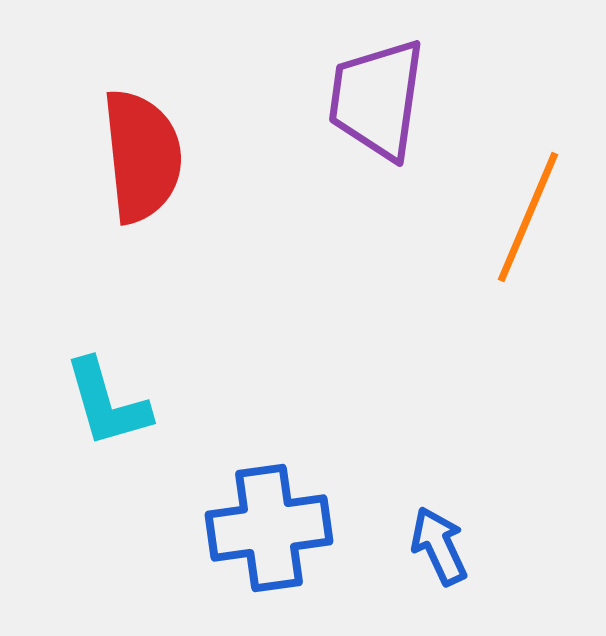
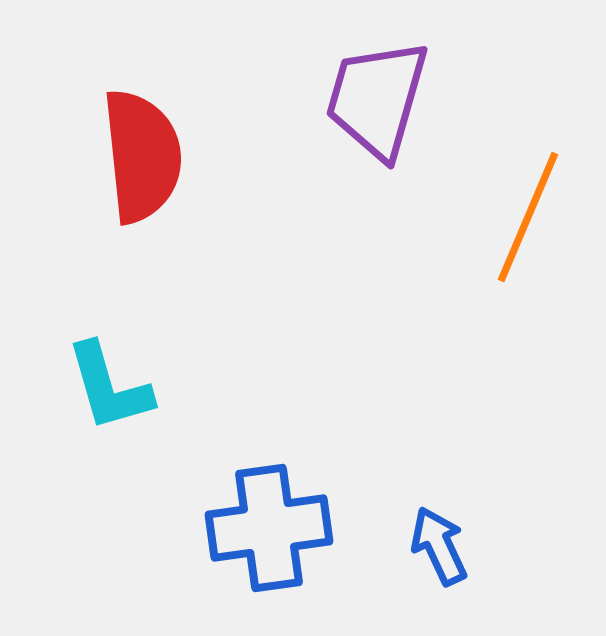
purple trapezoid: rotated 8 degrees clockwise
cyan L-shape: moved 2 px right, 16 px up
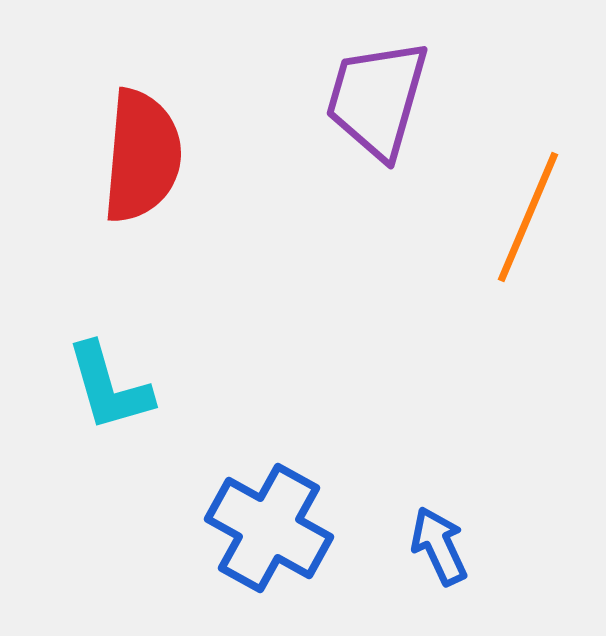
red semicircle: rotated 11 degrees clockwise
blue cross: rotated 37 degrees clockwise
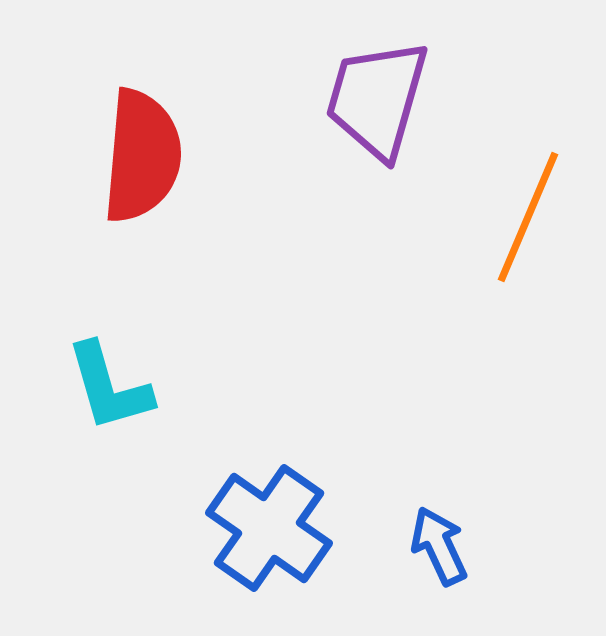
blue cross: rotated 6 degrees clockwise
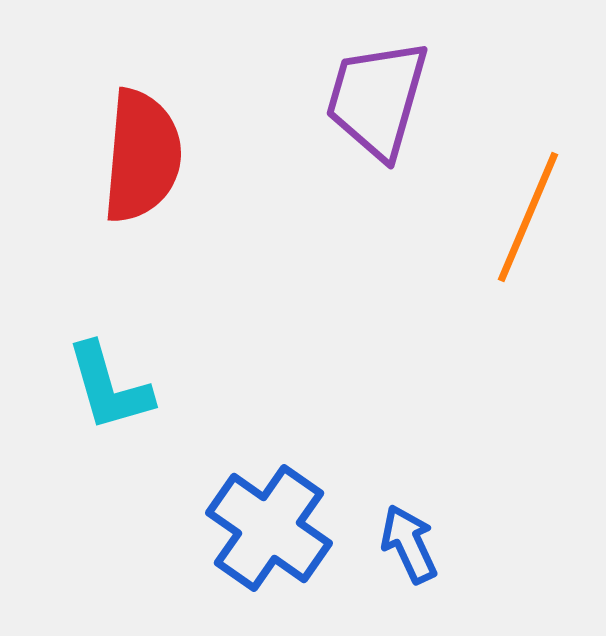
blue arrow: moved 30 px left, 2 px up
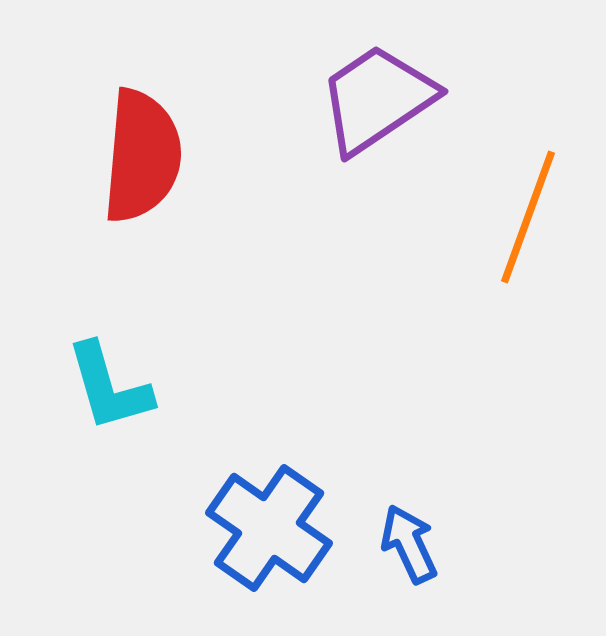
purple trapezoid: rotated 40 degrees clockwise
orange line: rotated 3 degrees counterclockwise
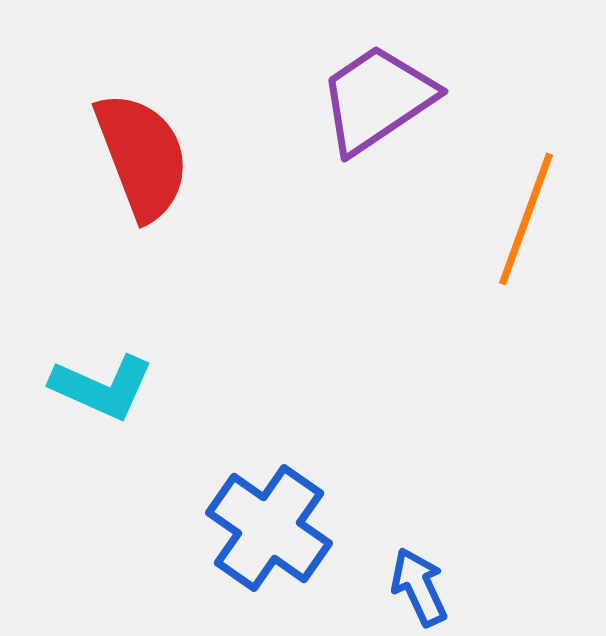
red semicircle: rotated 26 degrees counterclockwise
orange line: moved 2 px left, 2 px down
cyan L-shape: moved 7 px left; rotated 50 degrees counterclockwise
blue arrow: moved 10 px right, 43 px down
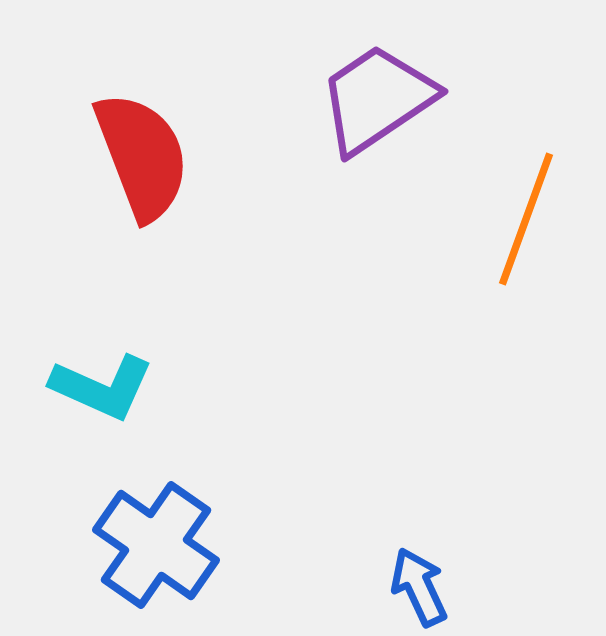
blue cross: moved 113 px left, 17 px down
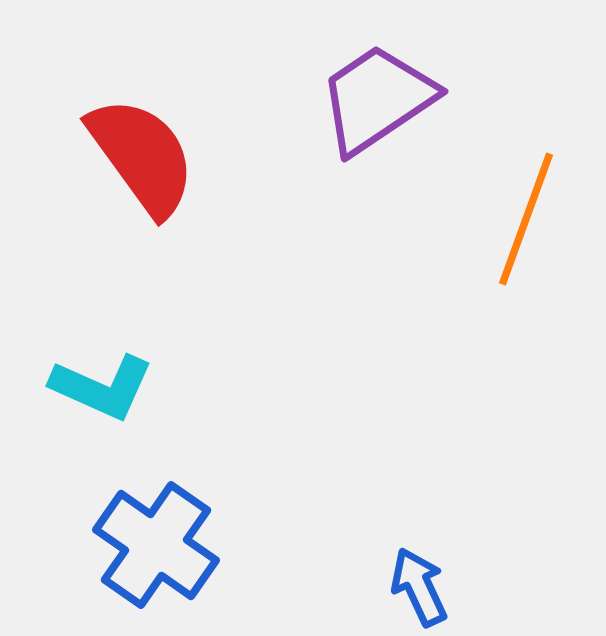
red semicircle: rotated 15 degrees counterclockwise
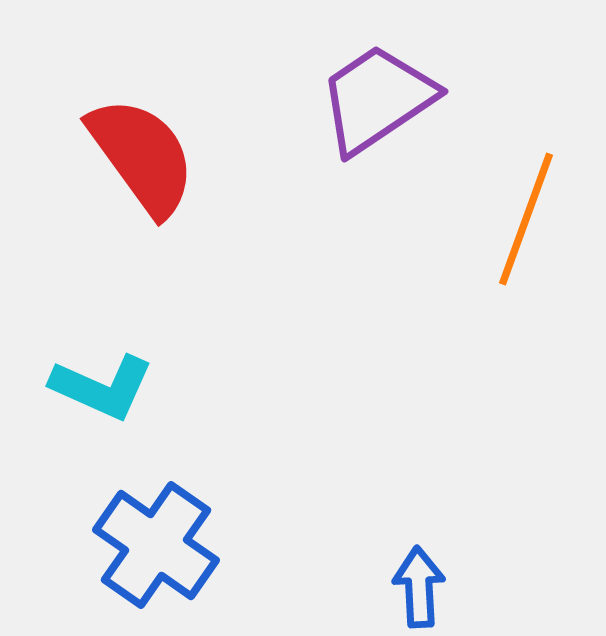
blue arrow: rotated 22 degrees clockwise
